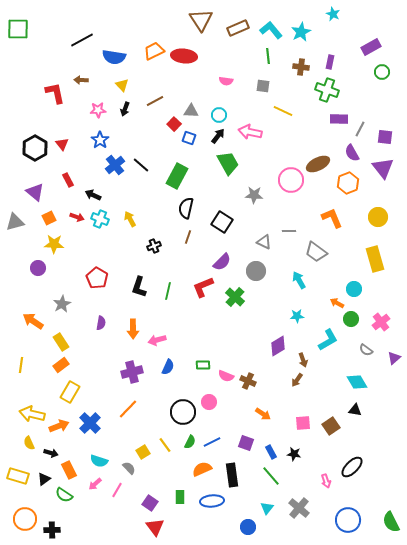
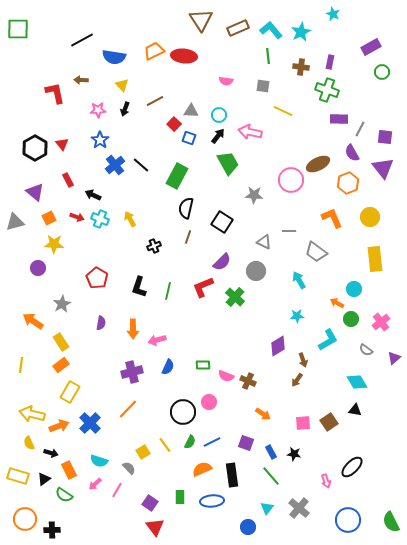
yellow circle at (378, 217): moved 8 px left
yellow rectangle at (375, 259): rotated 10 degrees clockwise
brown square at (331, 426): moved 2 px left, 4 px up
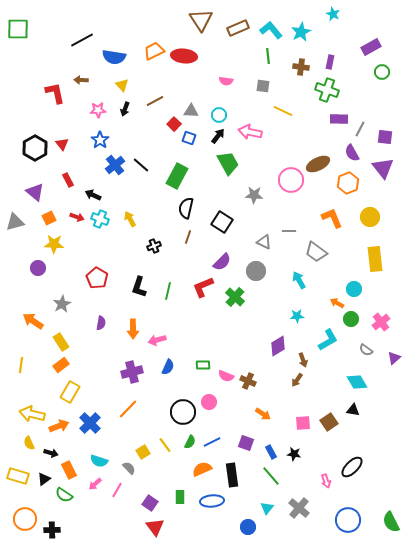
black triangle at (355, 410): moved 2 px left
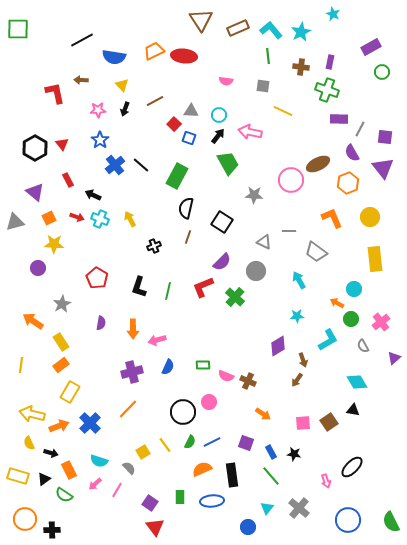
gray semicircle at (366, 350): moved 3 px left, 4 px up; rotated 24 degrees clockwise
